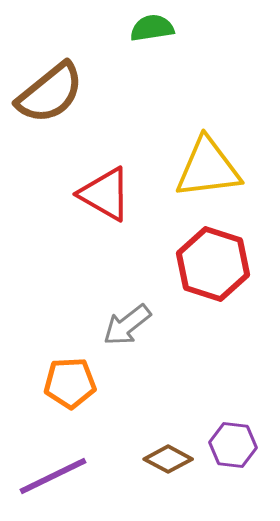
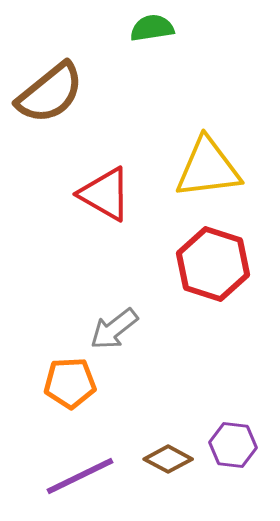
gray arrow: moved 13 px left, 4 px down
purple line: moved 27 px right
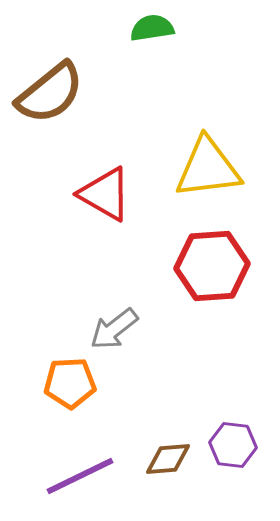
red hexagon: moved 1 px left, 2 px down; rotated 22 degrees counterclockwise
brown diamond: rotated 33 degrees counterclockwise
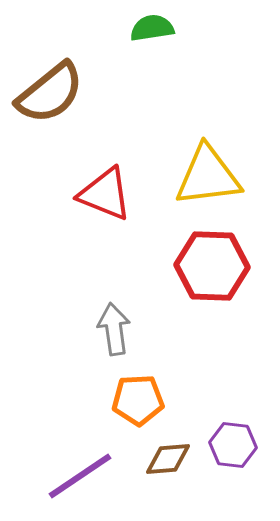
yellow triangle: moved 8 px down
red triangle: rotated 8 degrees counterclockwise
red hexagon: rotated 6 degrees clockwise
gray arrow: rotated 120 degrees clockwise
orange pentagon: moved 68 px right, 17 px down
purple line: rotated 8 degrees counterclockwise
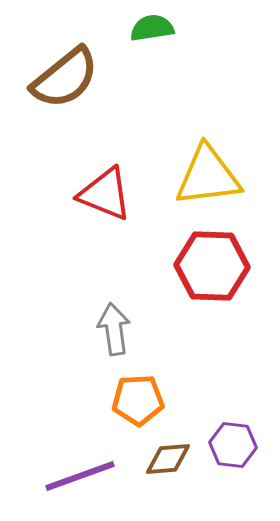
brown semicircle: moved 15 px right, 15 px up
purple line: rotated 14 degrees clockwise
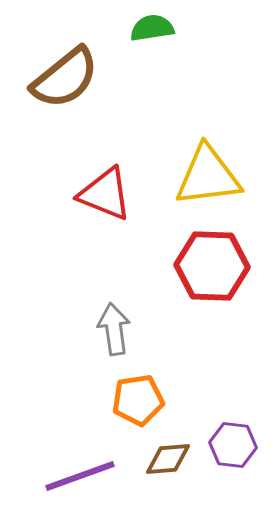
orange pentagon: rotated 6 degrees counterclockwise
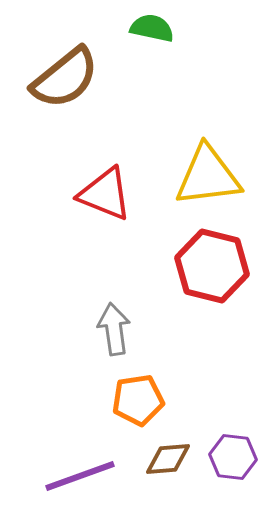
green semicircle: rotated 21 degrees clockwise
red hexagon: rotated 12 degrees clockwise
purple hexagon: moved 12 px down
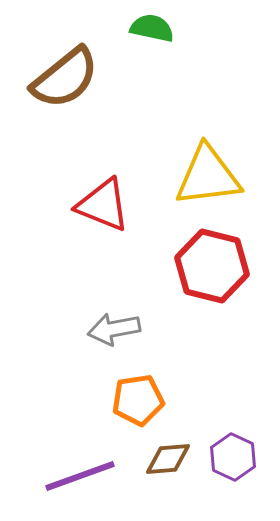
red triangle: moved 2 px left, 11 px down
gray arrow: rotated 93 degrees counterclockwise
purple hexagon: rotated 18 degrees clockwise
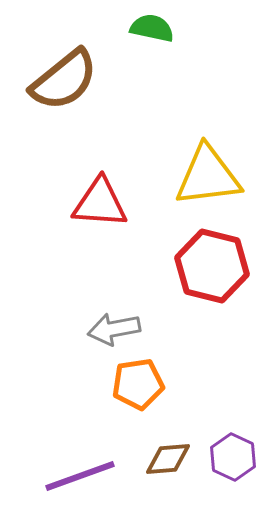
brown semicircle: moved 1 px left, 2 px down
red triangle: moved 3 px left, 2 px up; rotated 18 degrees counterclockwise
orange pentagon: moved 16 px up
